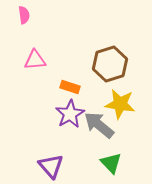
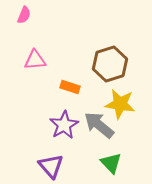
pink semicircle: rotated 30 degrees clockwise
purple star: moved 6 px left, 11 px down
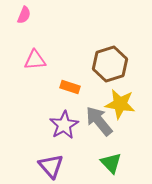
gray arrow: moved 4 px up; rotated 12 degrees clockwise
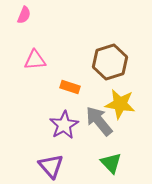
brown hexagon: moved 2 px up
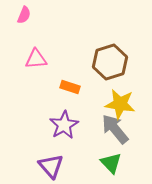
pink triangle: moved 1 px right, 1 px up
gray arrow: moved 16 px right, 8 px down
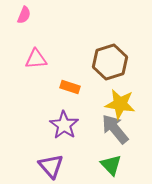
purple star: rotated 8 degrees counterclockwise
green triangle: moved 2 px down
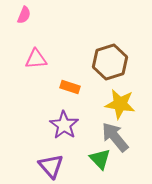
gray arrow: moved 8 px down
green triangle: moved 11 px left, 6 px up
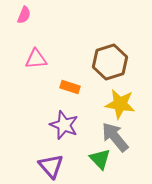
purple star: rotated 12 degrees counterclockwise
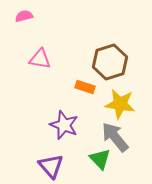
pink semicircle: moved 1 px down; rotated 126 degrees counterclockwise
pink triangle: moved 4 px right; rotated 15 degrees clockwise
orange rectangle: moved 15 px right
